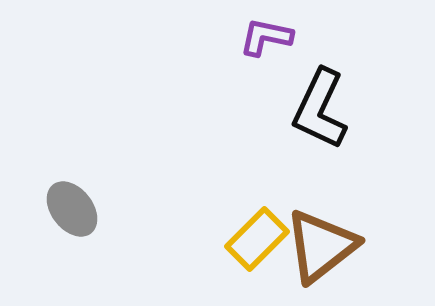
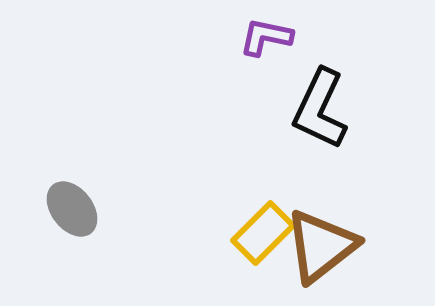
yellow rectangle: moved 6 px right, 6 px up
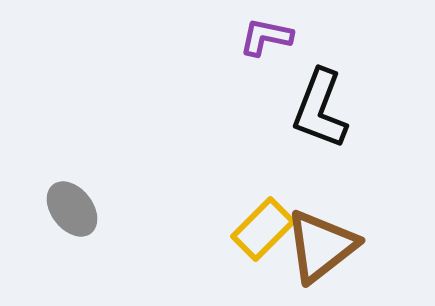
black L-shape: rotated 4 degrees counterclockwise
yellow rectangle: moved 4 px up
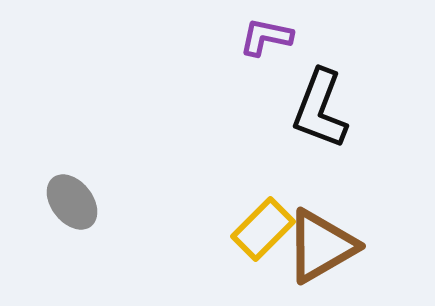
gray ellipse: moved 7 px up
brown triangle: rotated 8 degrees clockwise
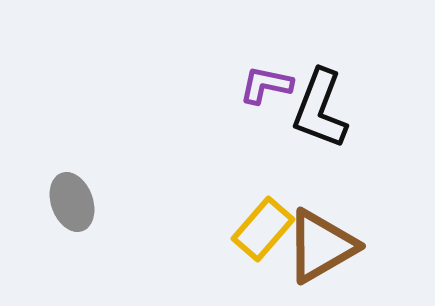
purple L-shape: moved 48 px down
gray ellipse: rotated 18 degrees clockwise
yellow rectangle: rotated 4 degrees counterclockwise
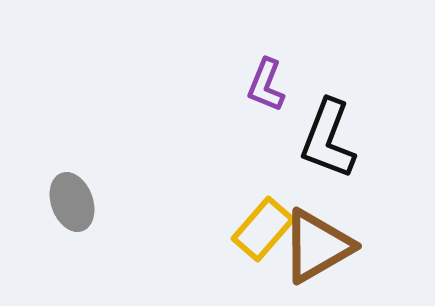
purple L-shape: rotated 80 degrees counterclockwise
black L-shape: moved 8 px right, 30 px down
brown triangle: moved 4 px left
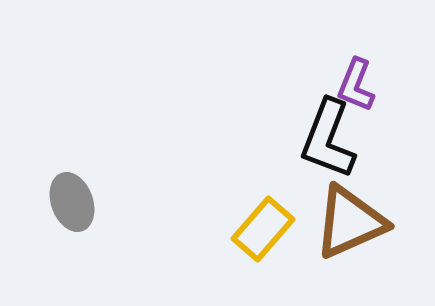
purple L-shape: moved 90 px right
brown triangle: moved 33 px right, 24 px up; rotated 6 degrees clockwise
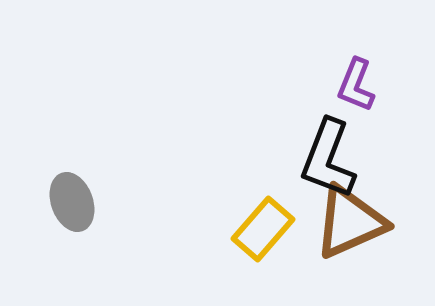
black L-shape: moved 20 px down
